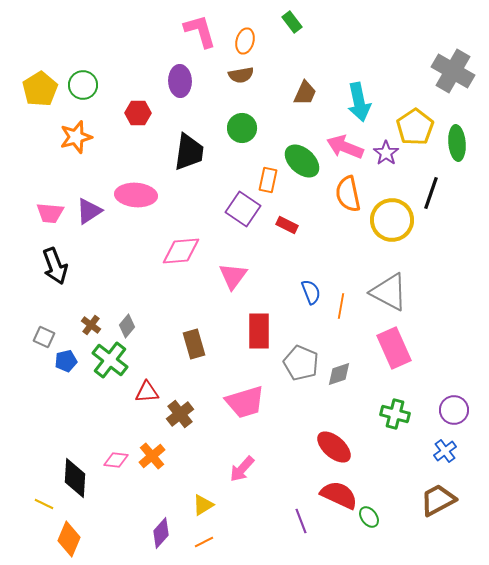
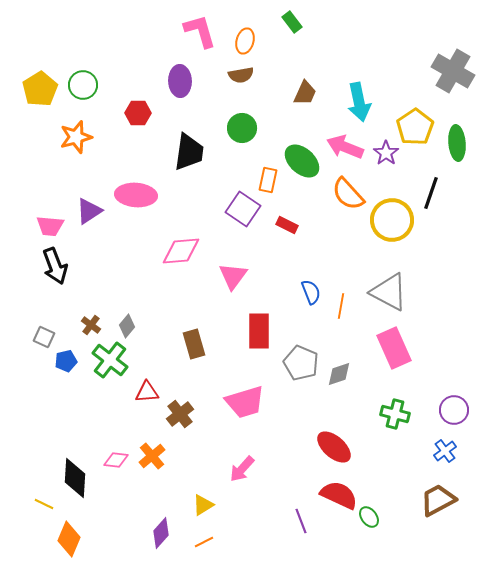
orange semicircle at (348, 194): rotated 30 degrees counterclockwise
pink trapezoid at (50, 213): moved 13 px down
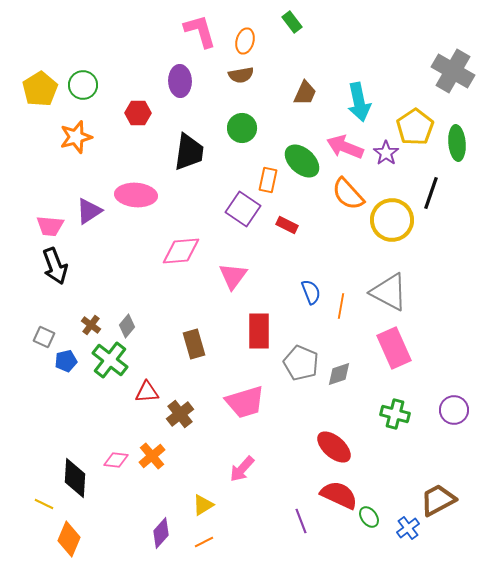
blue cross at (445, 451): moved 37 px left, 77 px down
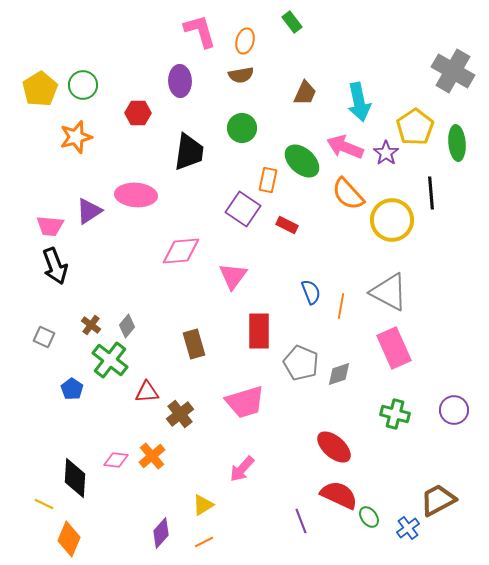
black line at (431, 193): rotated 24 degrees counterclockwise
blue pentagon at (66, 361): moved 6 px right, 28 px down; rotated 25 degrees counterclockwise
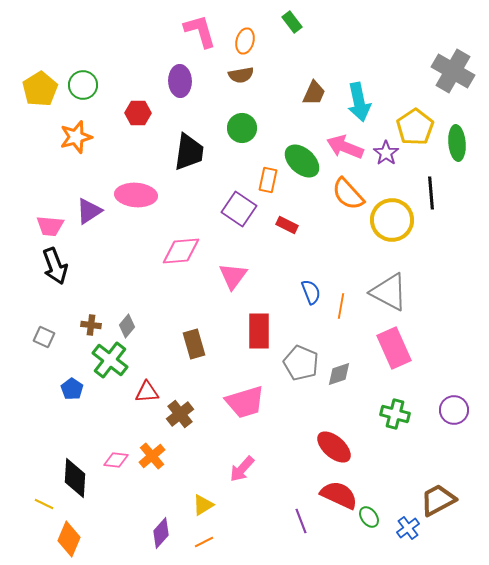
brown trapezoid at (305, 93): moved 9 px right
purple square at (243, 209): moved 4 px left
brown cross at (91, 325): rotated 30 degrees counterclockwise
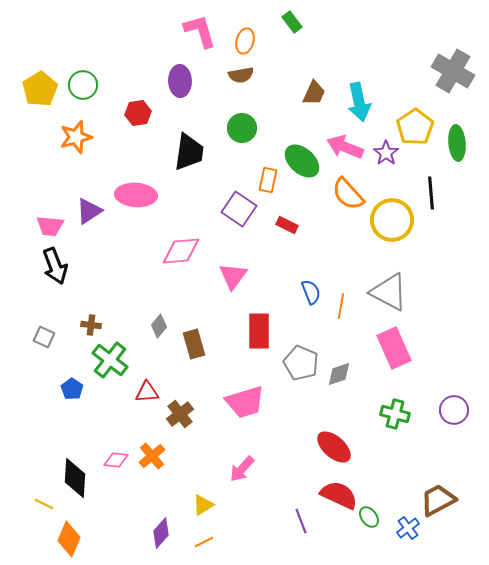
red hexagon at (138, 113): rotated 10 degrees counterclockwise
gray diamond at (127, 326): moved 32 px right
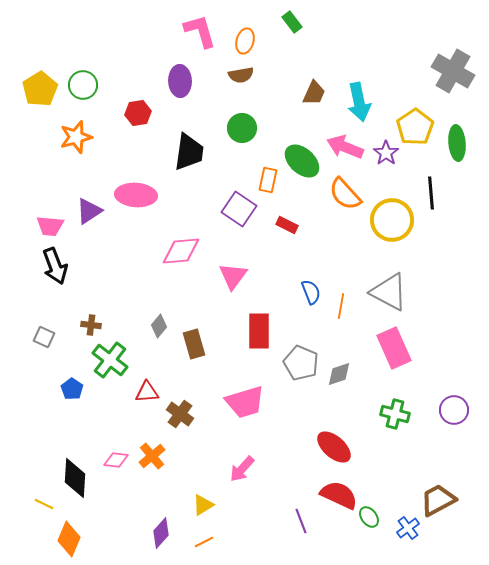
orange semicircle at (348, 194): moved 3 px left
brown cross at (180, 414): rotated 16 degrees counterclockwise
